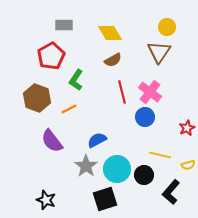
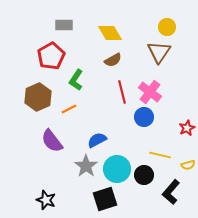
brown hexagon: moved 1 px right, 1 px up; rotated 16 degrees clockwise
blue circle: moved 1 px left
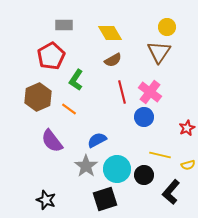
orange line: rotated 63 degrees clockwise
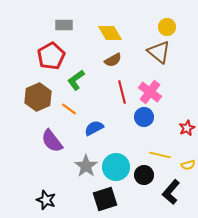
brown triangle: rotated 25 degrees counterclockwise
green L-shape: rotated 20 degrees clockwise
blue semicircle: moved 3 px left, 12 px up
cyan circle: moved 1 px left, 2 px up
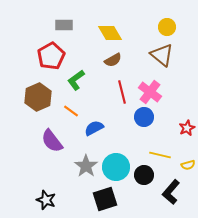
brown triangle: moved 3 px right, 3 px down
orange line: moved 2 px right, 2 px down
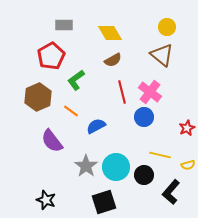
blue semicircle: moved 2 px right, 2 px up
black square: moved 1 px left, 3 px down
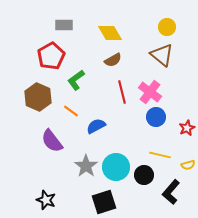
brown hexagon: rotated 12 degrees counterclockwise
blue circle: moved 12 px right
